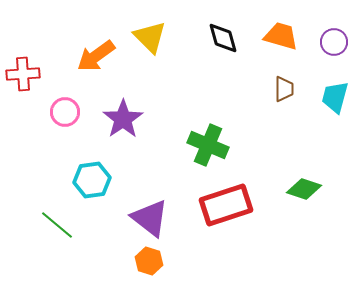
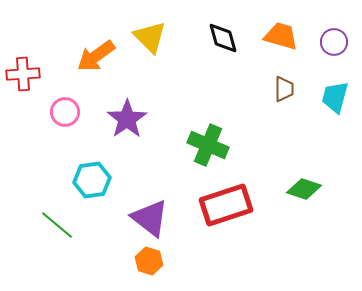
purple star: moved 4 px right
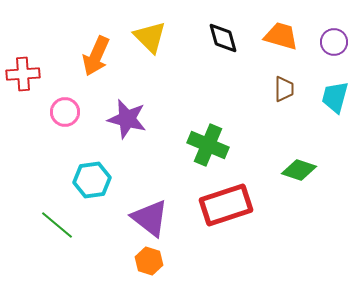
orange arrow: rotated 30 degrees counterclockwise
purple star: rotated 24 degrees counterclockwise
green diamond: moved 5 px left, 19 px up
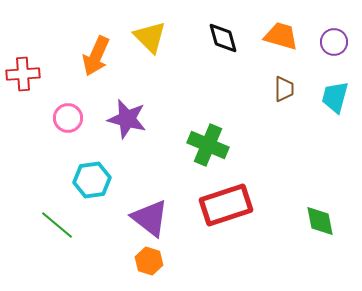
pink circle: moved 3 px right, 6 px down
green diamond: moved 21 px right, 51 px down; rotated 60 degrees clockwise
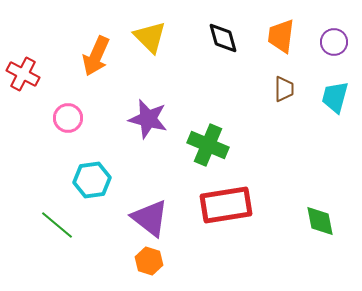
orange trapezoid: rotated 99 degrees counterclockwise
red cross: rotated 32 degrees clockwise
purple star: moved 21 px right
red rectangle: rotated 9 degrees clockwise
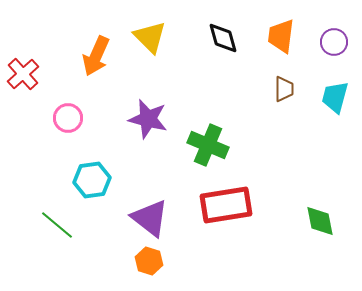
red cross: rotated 20 degrees clockwise
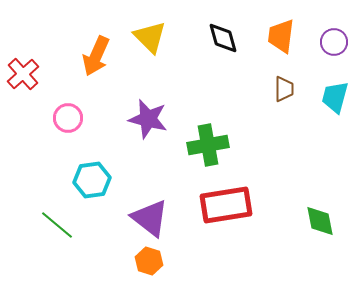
green cross: rotated 33 degrees counterclockwise
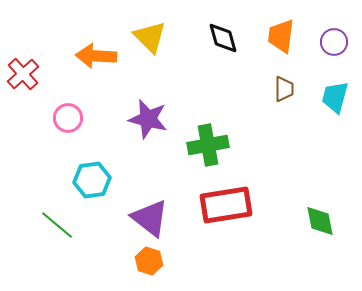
orange arrow: rotated 69 degrees clockwise
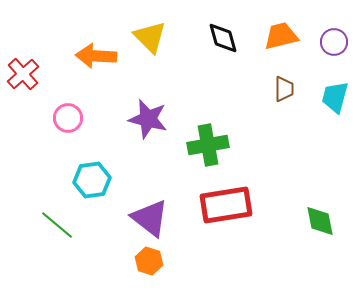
orange trapezoid: rotated 69 degrees clockwise
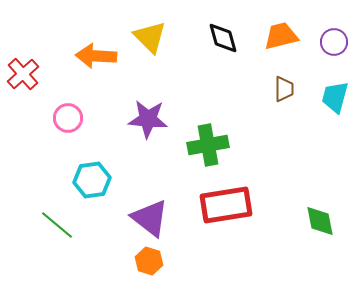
purple star: rotated 9 degrees counterclockwise
